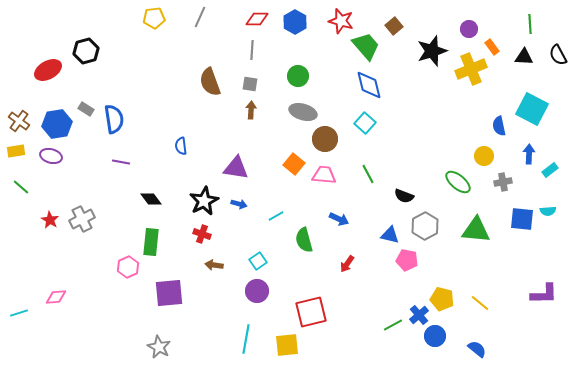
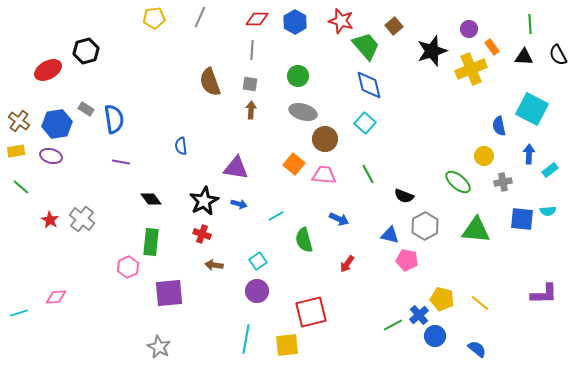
gray cross at (82, 219): rotated 25 degrees counterclockwise
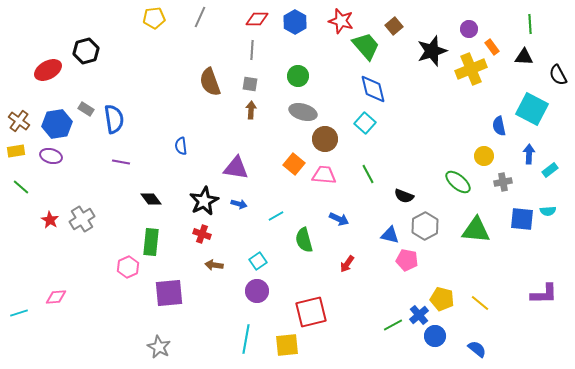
black semicircle at (558, 55): moved 20 px down
blue diamond at (369, 85): moved 4 px right, 4 px down
gray cross at (82, 219): rotated 20 degrees clockwise
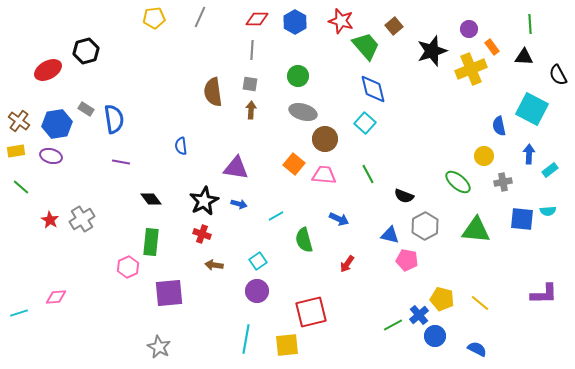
brown semicircle at (210, 82): moved 3 px right, 10 px down; rotated 12 degrees clockwise
blue semicircle at (477, 349): rotated 12 degrees counterclockwise
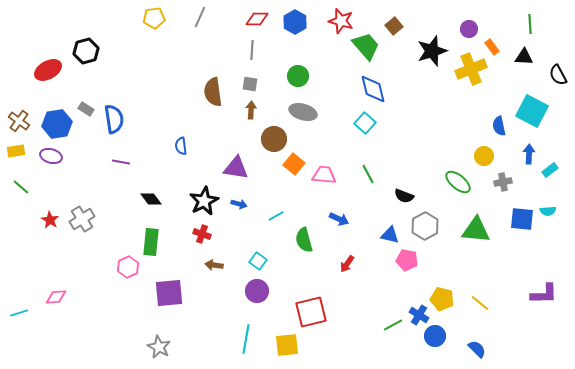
cyan square at (532, 109): moved 2 px down
brown circle at (325, 139): moved 51 px left
cyan square at (258, 261): rotated 18 degrees counterclockwise
blue cross at (419, 315): rotated 18 degrees counterclockwise
blue semicircle at (477, 349): rotated 18 degrees clockwise
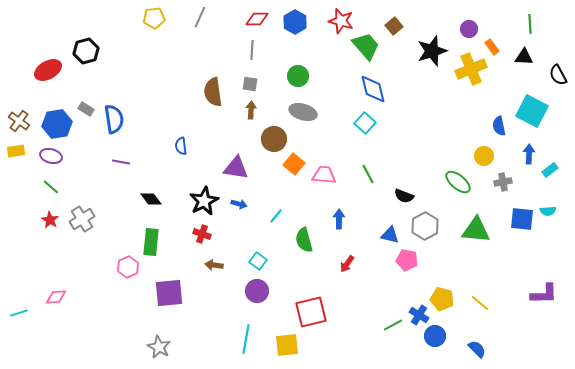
green line at (21, 187): moved 30 px right
cyan line at (276, 216): rotated 21 degrees counterclockwise
blue arrow at (339, 219): rotated 114 degrees counterclockwise
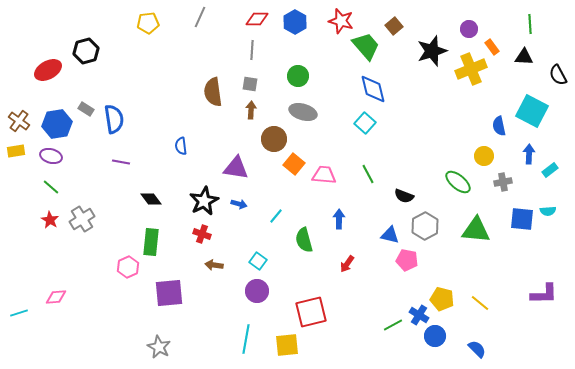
yellow pentagon at (154, 18): moved 6 px left, 5 px down
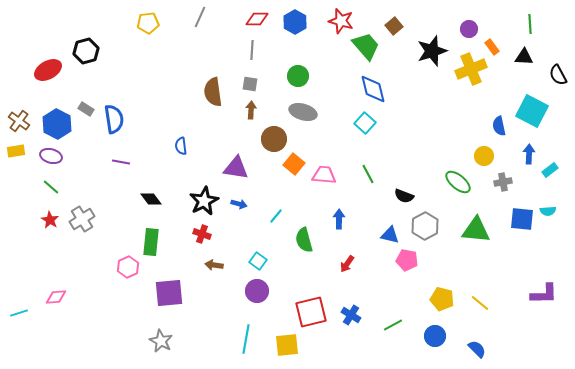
blue hexagon at (57, 124): rotated 24 degrees counterclockwise
blue cross at (419, 315): moved 68 px left
gray star at (159, 347): moved 2 px right, 6 px up
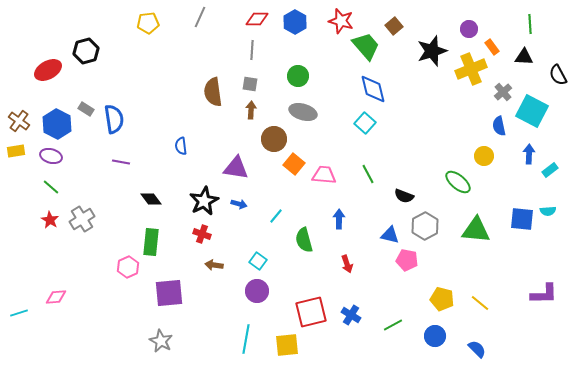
gray cross at (503, 182): moved 90 px up; rotated 30 degrees counterclockwise
red arrow at (347, 264): rotated 54 degrees counterclockwise
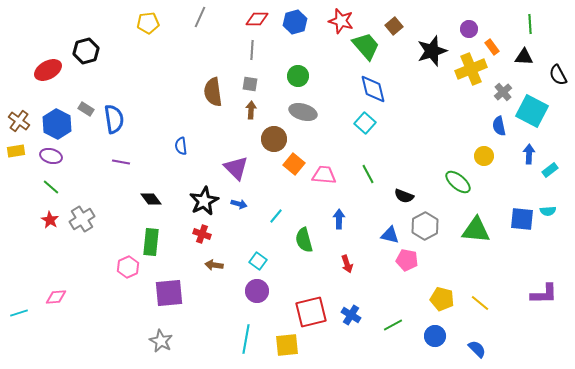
blue hexagon at (295, 22): rotated 15 degrees clockwise
purple triangle at (236, 168): rotated 36 degrees clockwise
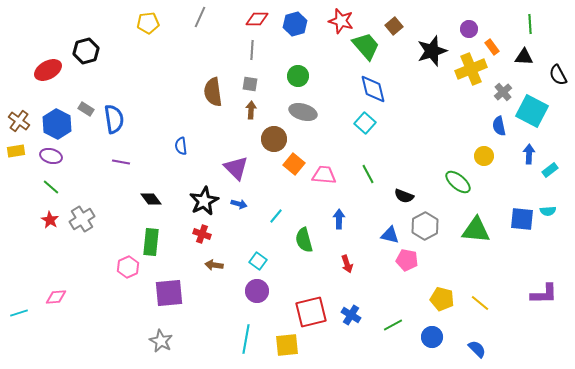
blue hexagon at (295, 22): moved 2 px down
blue circle at (435, 336): moved 3 px left, 1 px down
